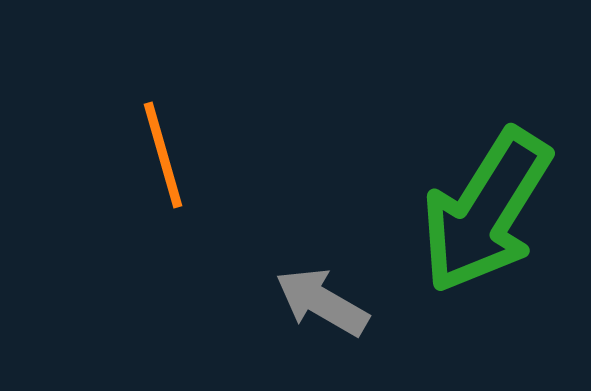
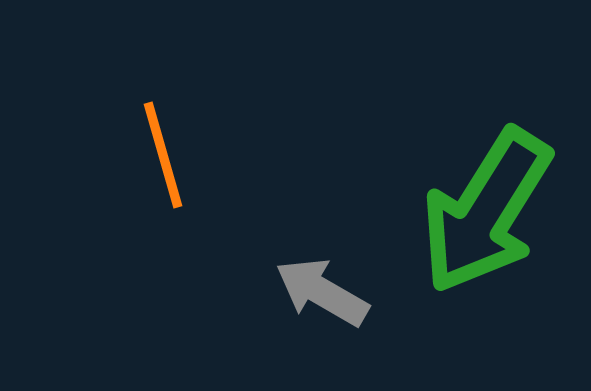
gray arrow: moved 10 px up
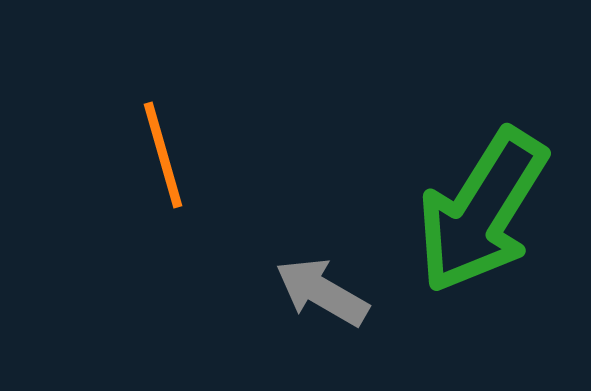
green arrow: moved 4 px left
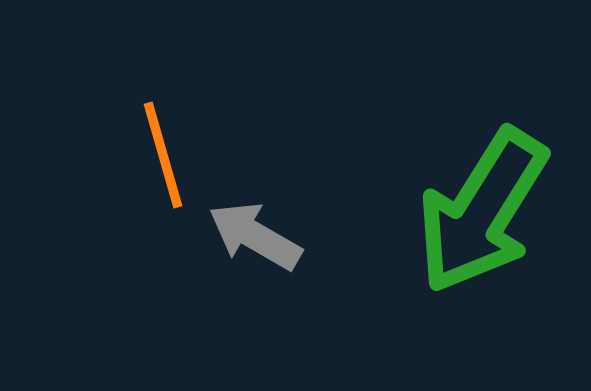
gray arrow: moved 67 px left, 56 px up
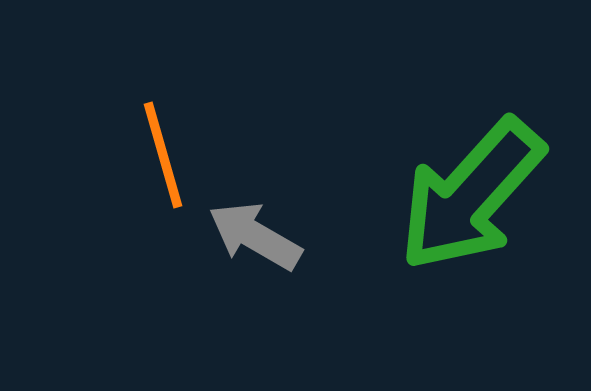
green arrow: moved 11 px left, 16 px up; rotated 10 degrees clockwise
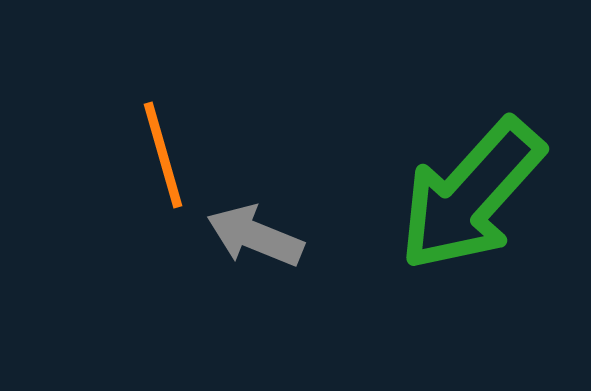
gray arrow: rotated 8 degrees counterclockwise
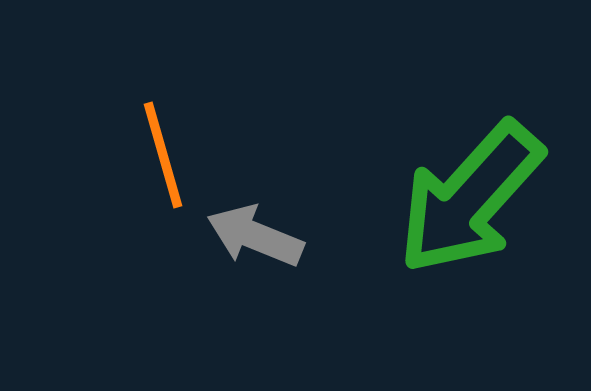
green arrow: moved 1 px left, 3 px down
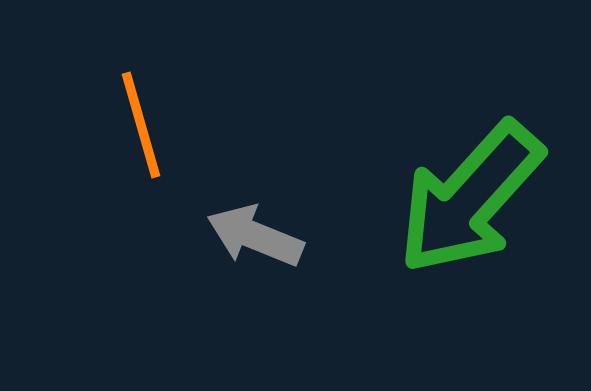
orange line: moved 22 px left, 30 px up
